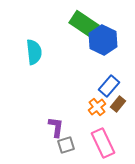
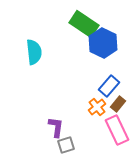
blue hexagon: moved 3 px down
pink rectangle: moved 14 px right, 13 px up
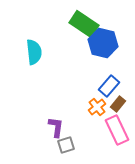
blue hexagon: rotated 12 degrees counterclockwise
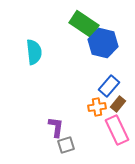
orange cross: rotated 30 degrees clockwise
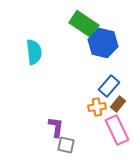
gray square: rotated 30 degrees clockwise
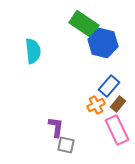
cyan semicircle: moved 1 px left, 1 px up
orange cross: moved 1 px left, 2 px up; rotated 18 degrees counterclockwise
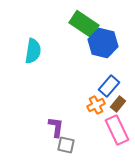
cyan semicircle: rotated 15 degrees clockwise
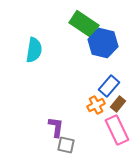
cyan semicircle: moved 1 px right, 1 px up
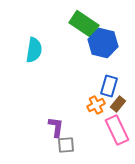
blue rectangle: rotated 25 degrees counterclockwise
gray square: rotated 18 degrees counterclockwise
